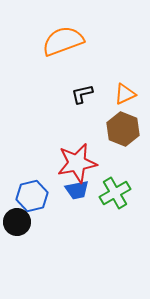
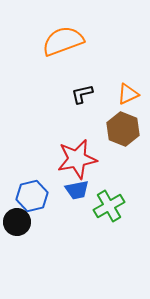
orange triangle: moved 3 px right
red star: moved 4 px up
green cross: moved 6 px left, 13 px down
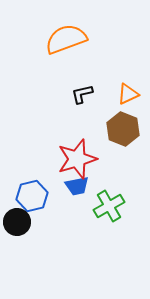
orange semicircle: moved 3 px right, 2 px up
red star: rotated 6 degrees counterclockwise
blue trapezoid: moved 4 px up
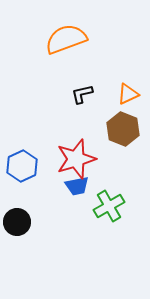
red star: moved 1 px left
blue hexagon: moved 10 px left, 30 px up; rotated 12 degrees counterclockwise
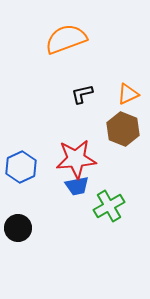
red star: rotated 12 degrees clockwise
blue hexagon: moved 1 px left, 1 px down
black circle: moved 1 px right, 6 px down
